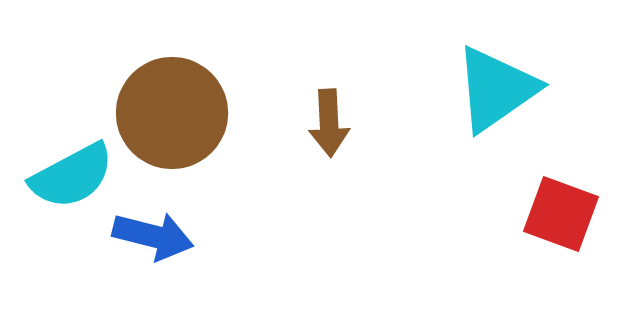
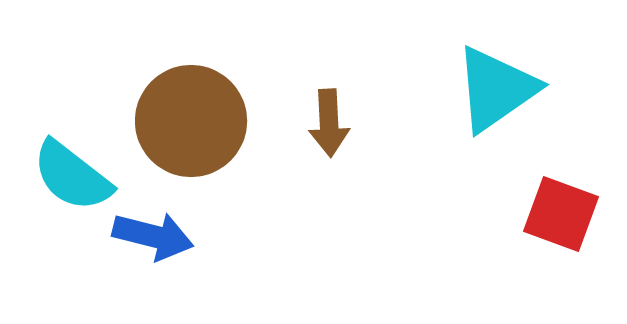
brown circle: moved 19 px right, 8 px down
cyan semicircle: rotated 66 degrees clockwise
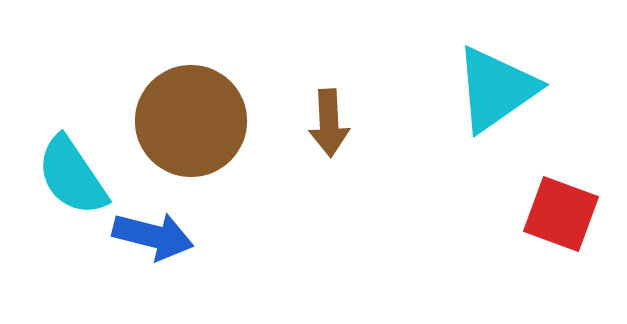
cyan semicircle: rotated 18 degrees clockwise
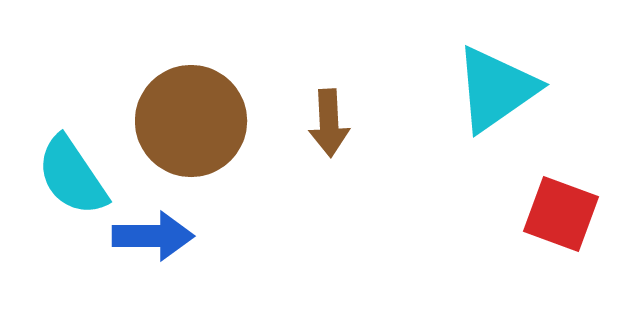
blue arrow: rotated 14 degrees counterclockwise
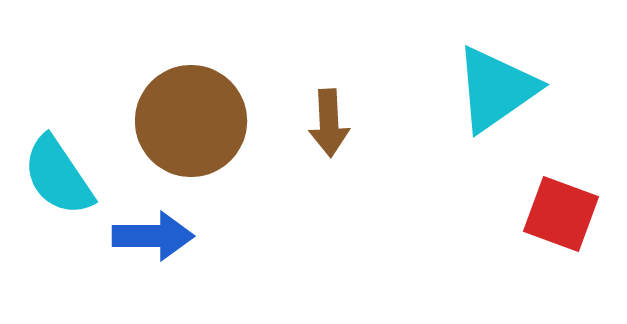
cyan semicircle: moved 14 px left
